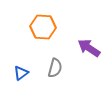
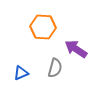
purple arrow: moved 13 px left, 1 px down
blue triangle: rotated 14 degrees clockwise
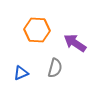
orange hexagon: moved 6 px left, 3 px down
purple arrow: moved 1 px left, 6 px up
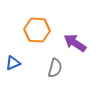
blue triangle: moved 8 px left, 10 px up
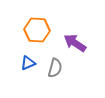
blue triangle: moved 15 px right
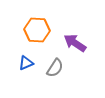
blue triangle: moved 2 px left
gray semicircle: rotated 18 degrees clockwise
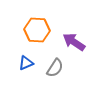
purple arrow: moved 1 px left, 1 px up
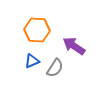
purple arrow: moved 4 px down
blue triangle: moved 6 px right, 2 px up
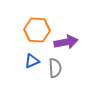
purple arrow: moved 8 px left, 4 px up; rotated 135 degrees clockwise
gray semicircle: rotated 36 degrees counterclockwise
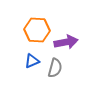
gray semicircle: rotated 18 degrees clockwise
